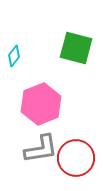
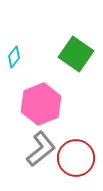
green square: moved 6 px down; rotated 20 degrees clockwise
cyan diamond: moved 1 px down
gray L-shape: rotated 30 degrees counterclockwise
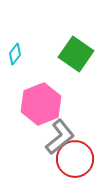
cyan diamond: moved 1 px right, 3 px up
gray L-shape: moved 19 px right, 12 px up
red circle: moved 1 px left, 1 px down
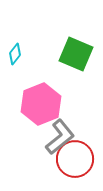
green square: rotated 12 degrees counterclockwise
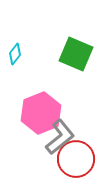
pink hexagon: moved 9 px down
red circle: moved 1 px right
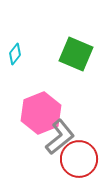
red circle: moved 3 px right
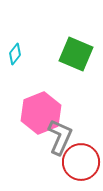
gray L-shape: rotated 27 degrees counterclockwise
red circle: moved 2 px right, 3 px down
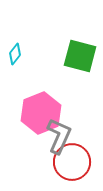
green square: moved 4 px right, 2 px down; rotated 8 degrees counterclockwise
gray L-shape: moved 1 px left, 1 px up
red circle: moved 9 px left
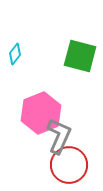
red circle: moved 3 px left, 3 px down
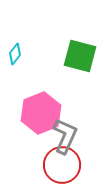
gray L-shape: moved 6 px right
red circle: moved 7 px left
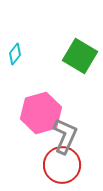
green square: rotated 16 degrees clockwise
pink hexagon: rotated 6 degrees clockwise
